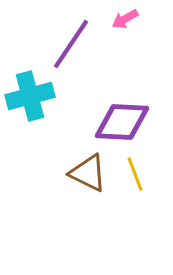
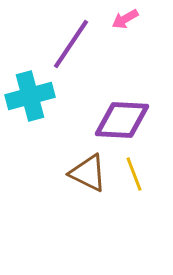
purple diamond: moved 2 px up
yellow line: moved 1 px left
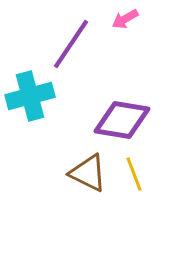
purple diamond: rotated 6 degrees clockwise
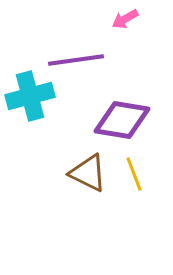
purple line: moved 5 px right, 16 px down; rotated 48 degrees clockwise
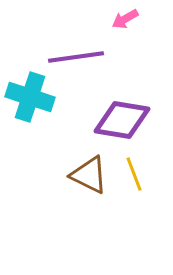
purple line: moved 3 px up
cyan cross: moved 1 px down; rotated 33 degrees clockwise
brown triangle: moved 1 px right, 2 px down
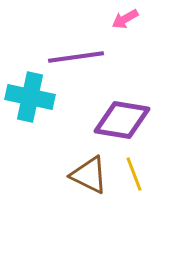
cyan cross: rotated 6 degrees counterclockwise
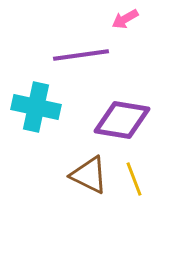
purple line: moved 5 px right, 2 px up
cyan cross: moved 6 px right, 10 px down
yellow line: moved 5 px down
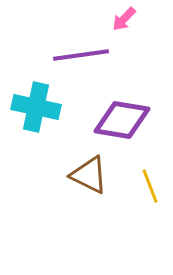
pink arrow: moved 1 px left; rotated 16 degrees counterclockwise
yellow line: moved 16 px right, 7 px down
